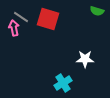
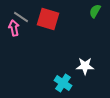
green semicircle: moved 2 px left; rotated 104 degrees clockwise
white star: moved 7 px down
cyan cross: rotated 24 degrees counterclockwise
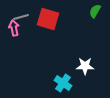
gray line: rotated 49 degrees counterclockwise
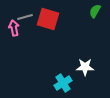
gray line: moved 4 px right
white star: moved 1 px down
cyan cross: rotated 24 degrees clockwise
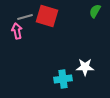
red square: moved 1 px left, 3 px up
pink arrow: moved 3 px right, 3 px down
cyan cross: moved 4 px up; rotated 24 degrees clockwise
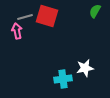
white star: moved 1 px down; rotated 12 degrees counterclockwise
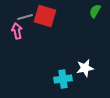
red square: moved 2 px left
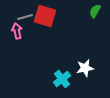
cyan cross: moved 1 px left; rotated 30 degrees counterclockwise
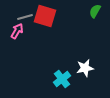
pink arrow: rotated 42 degrees clockwise
